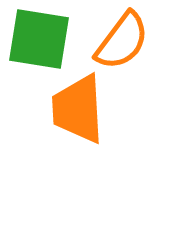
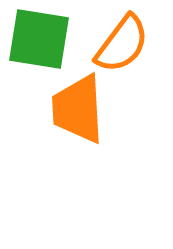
orange semicircle: moved 3 px down
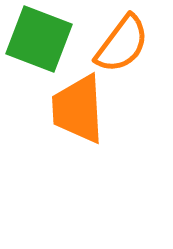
green square: rotated 12 degrees clockwise
